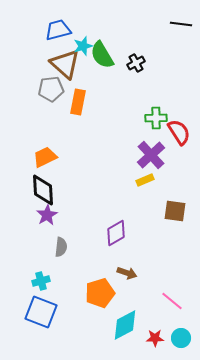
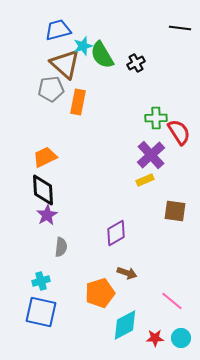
black line: moved 1 px left, 4 px down
blue square: rotated 8 degrees counterclockwise
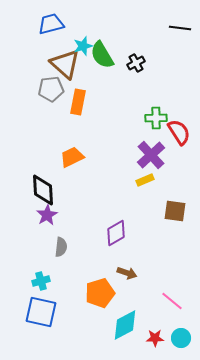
blue trapezoid: moved 7 px left, 6 px up
orange trapezoid: moved 27 px right
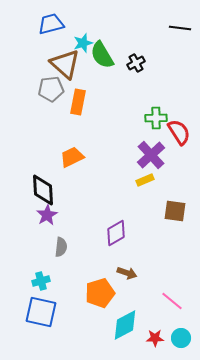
cyan star: moved 3 px up
